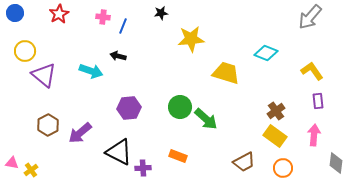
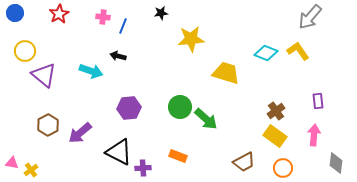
yellow L-shape: moved 14 px left, 20 px up
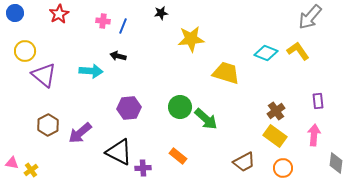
pink cross: moved 4 px down
cyan arrow: rotated 15 degrees counterclockwise
orange rectangle: rotated 18 degrees clockwise
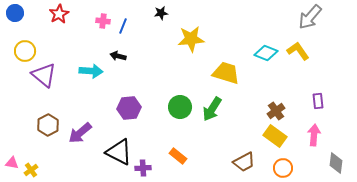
green arrow: moved 6 px right, 10 px up; rotated 80 degrees clockwise
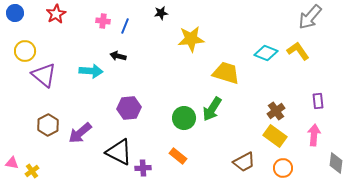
red star: moved 3 px left
blue line: moved 2 px right
green circle: moved 4 px right, 11 px down
yellow cross: moved 1 px right, 1 px down
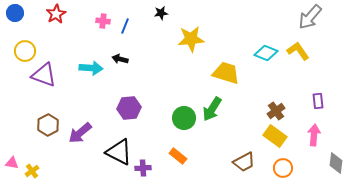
black arrow: moved 2 px right, 3 px down
cyan arrow: moved 3 px up
purple triangle: rotated 20 degrees counterclockwise
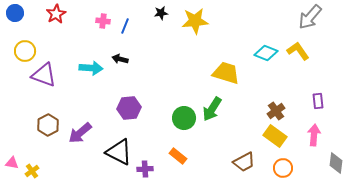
yellow star: moved 4 px right, 18 px up
purple cross: moved 2 px right, 1 px down
